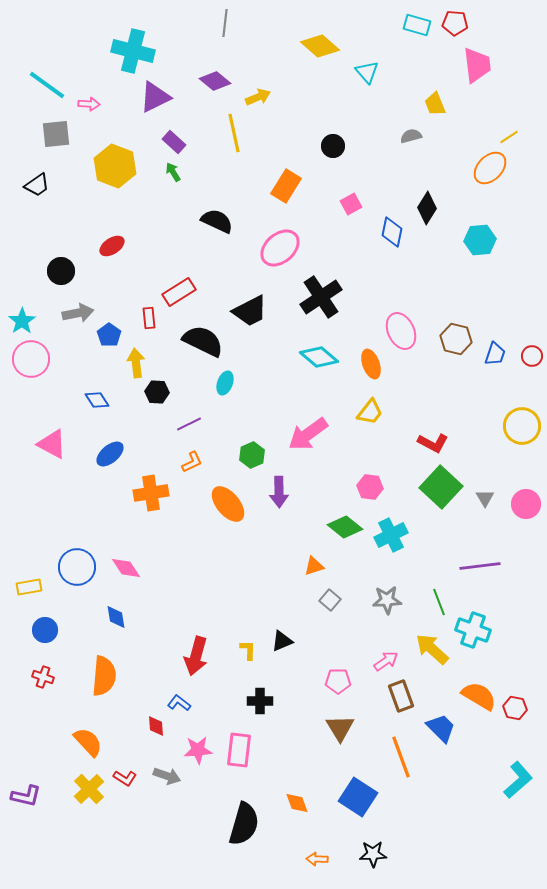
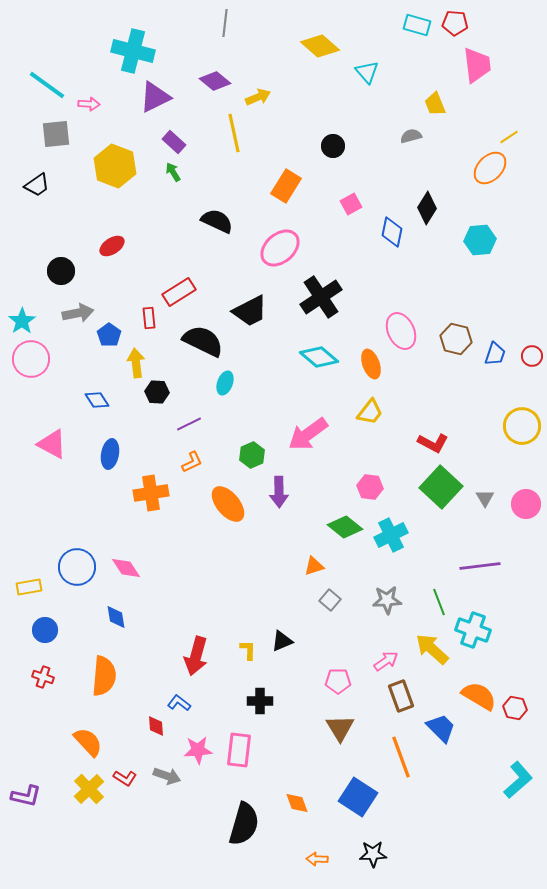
blue ellipse at (110, 454): rotated 40 degrees counterclockwise
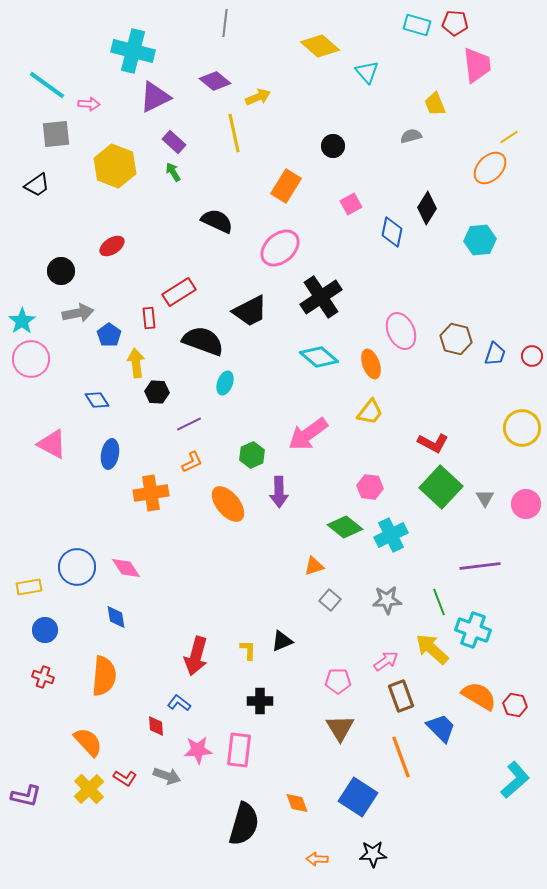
black semicircle at (203, 341): rotated 6 degrees counterclockwise
yellow circle at (522, 426): moved 2 px down
red hexagon at (515, 708): moved 3 px up
cyan L-shape at (518, 780): moved 3 px left
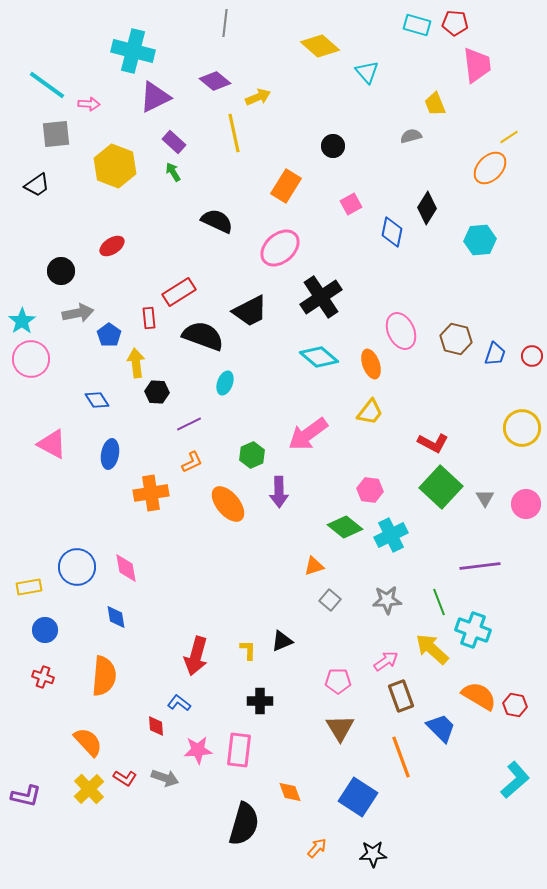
black semicircle at (203, 341): moved 5 px up
pink hexagon at (370, 487): moved 3 px down
pink diamond at (126, 568): rotated 24 degrees clockwise
gray arrow at (167, 776): moved 2 px left, 2 px down
orange diamond at (297, 803): moved 7 px left, 11 px up
orange arrow at (317, 859): moved 11 px up; rotated 130 degrees clockwise
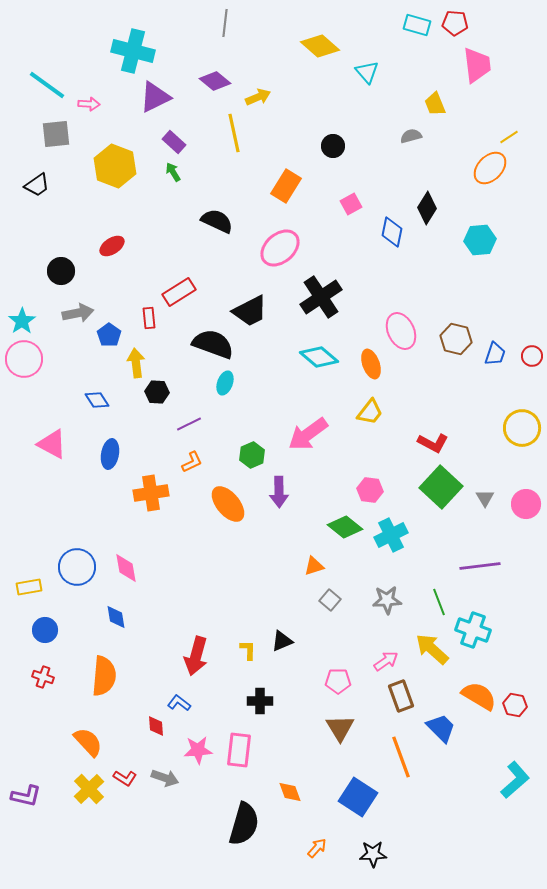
black semicircle at (203, 336): moved 10 px right, 8 px down
pink circle at (31, 359): moved 7 px left
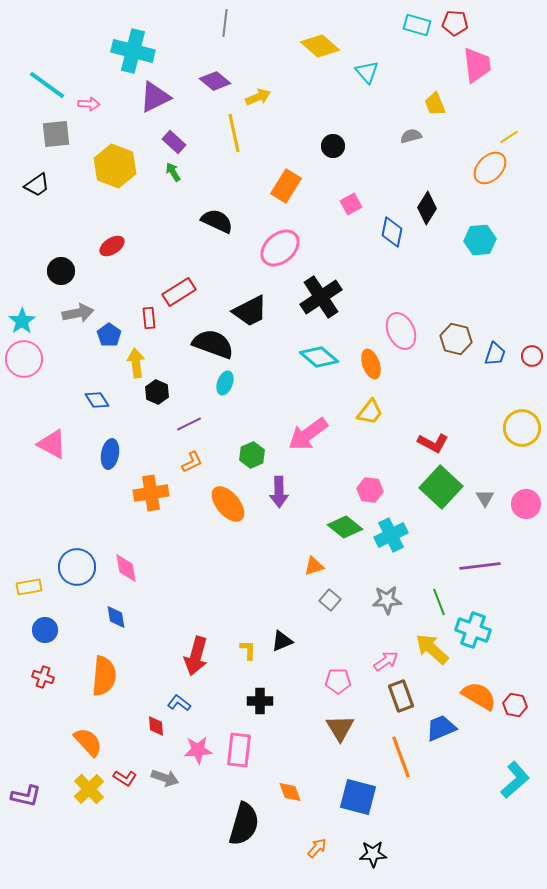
black hexagon at (157, 392): rotated 20 degrees clockwise
blue trapezoid at (441, 728): rotated 68 degrees counterclockwise
blue square at (358, 797): rotated 18 degrees counterclockwise
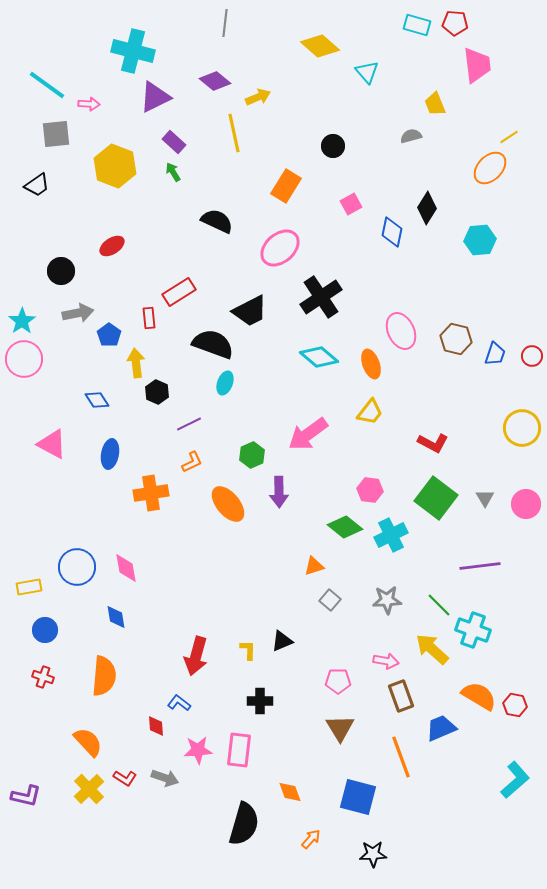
green square at (441, 487): moved 5 px left, 11 px down; rotated 6 degrees counterclockwise
green line at (439, 602): moved 3 px down; rotated 24 degrees counterclockwise
pink arrow at (386, 661): rotated 45 degrees clockwise
orange arrow at (317, 848): moved 6 px left, 9 px up
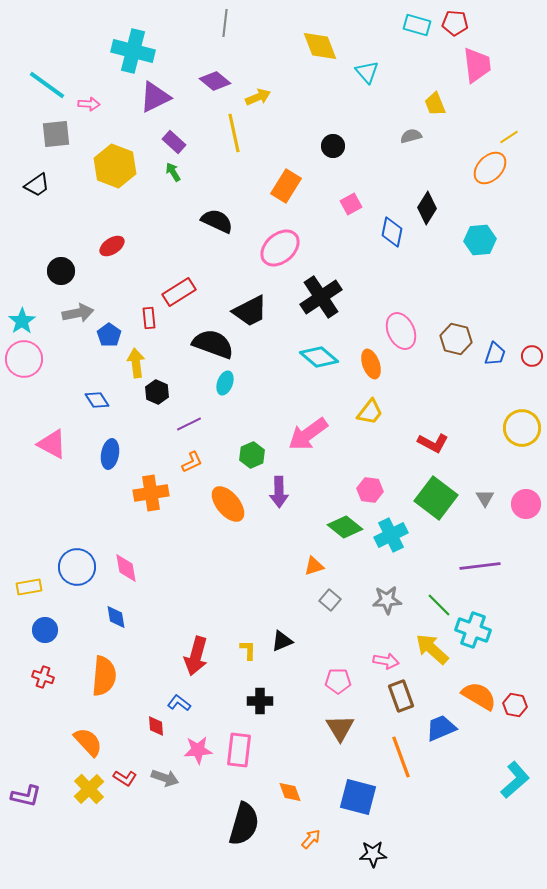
yellow diamond at (320, 46): rotated 27 degrees clockwise
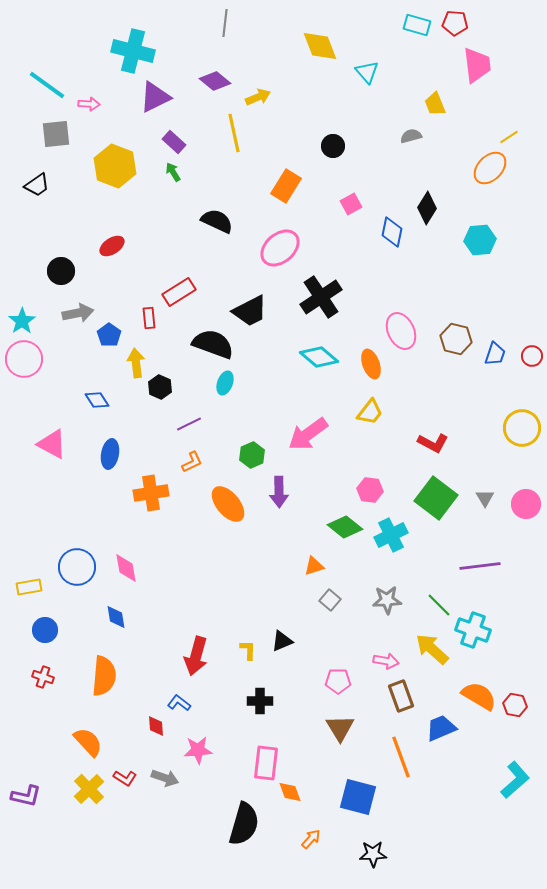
black hexagon at (157, 392): moved 3 px right, 5 px up
pink rectangle at (239, 750): moved 27 px right, 13 px down
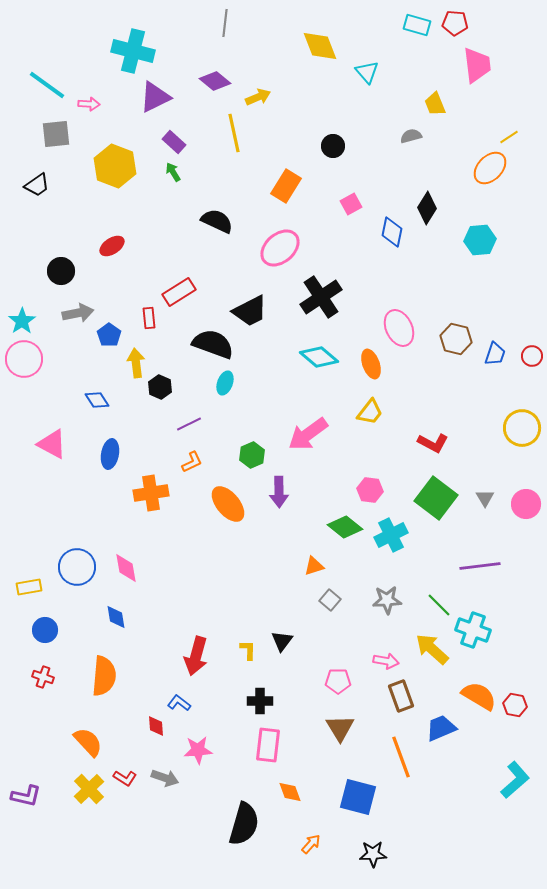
pink ellipse at (401, 331): moved 2 px left, 3 px up
black triangle at (282, 641): rotated 30 degrees counterclockwise
pink rectangle at (266, 763): moved 2 px right, 18 px up
orange arrow at (311, 839): moved 5 px down
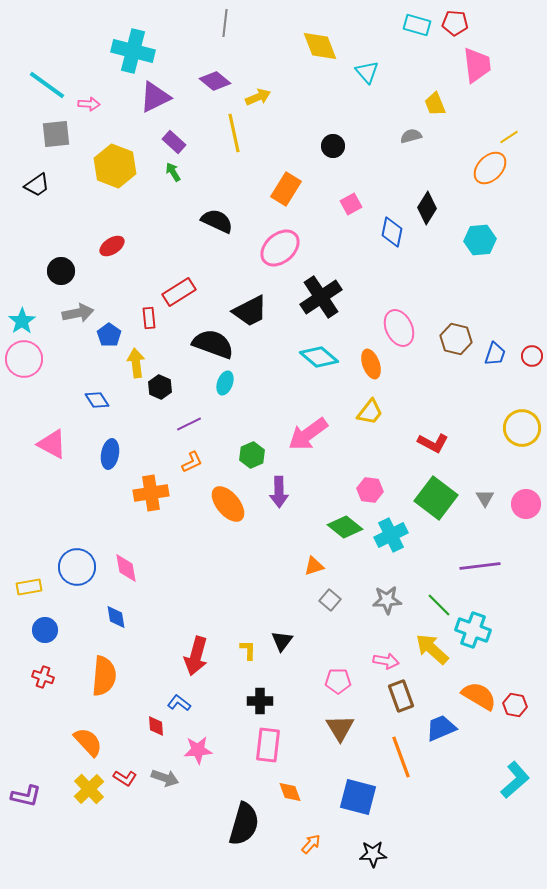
orange rectangle at (286, 186): moved 3 px down
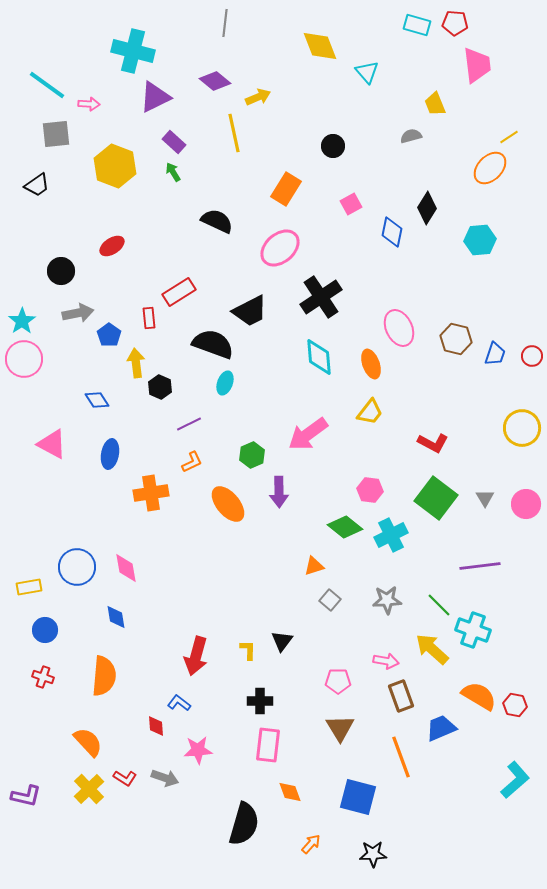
cyan diamond at (319, 357): rotated 45 degrees clockwise
